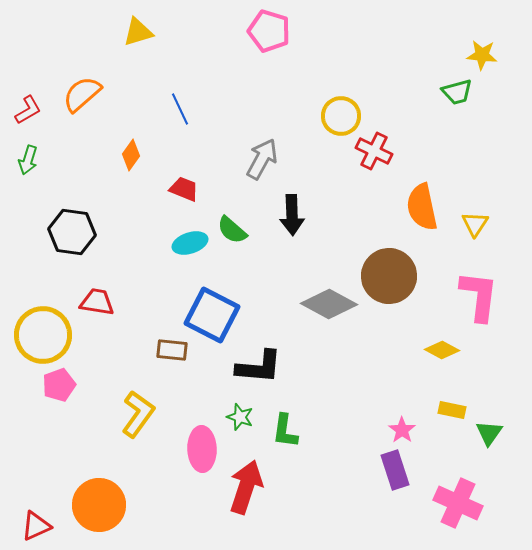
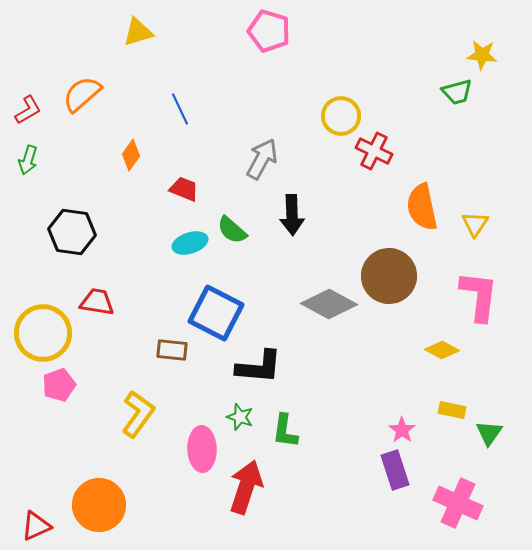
blue square at (212, 315): moved 4 px right, 2 px up
yellow circle at (43, 335): moved 2 px up
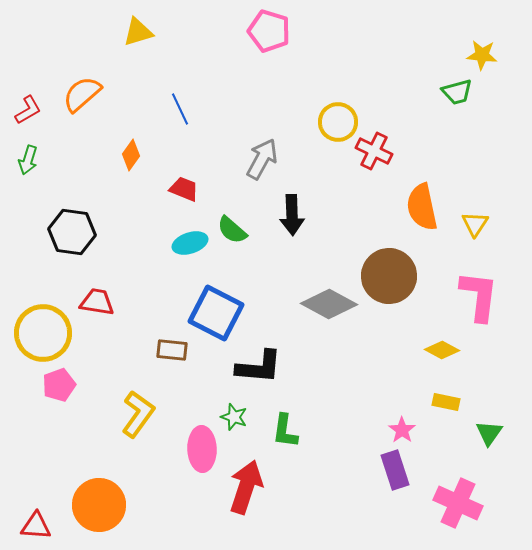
yellow circle at (341, 116): moved 3 px left, 6 px down
yellow rectangle at (452, 410): moved 6 px left, 8 px up
green star at (240, 417): moved 6 px left
red triangle at (36, 526): rotated 28 degrees clockwise
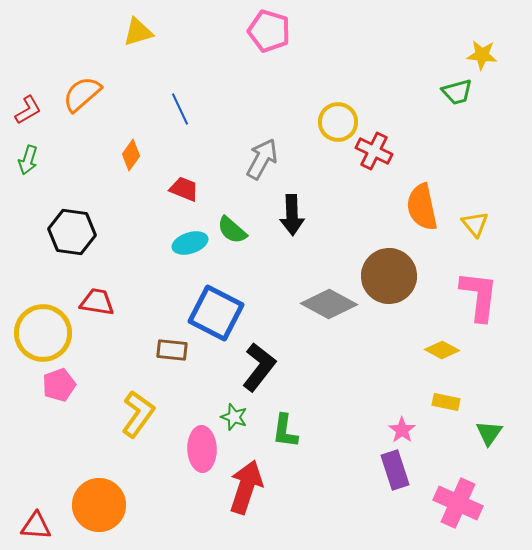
yellow triangle at (475, 224): rotated 12 degrees counterclockwise
black L-shape at (259, 367): rotated 57 degrees counterclockwise
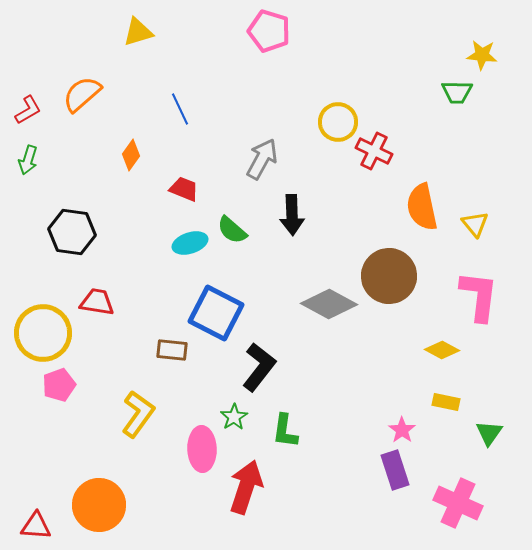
green trapezoid at (457, 92): rotated 16 degrees clockwise
green star at (234, 417): rotated 20 degrees clockwise
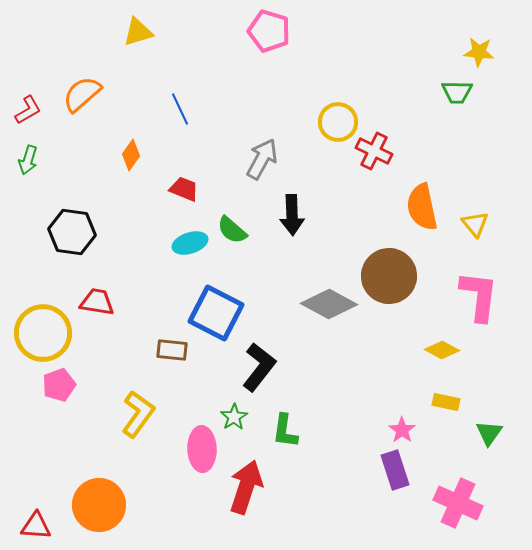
yellow star at (482, 55): moved 3 px left, 3 px up
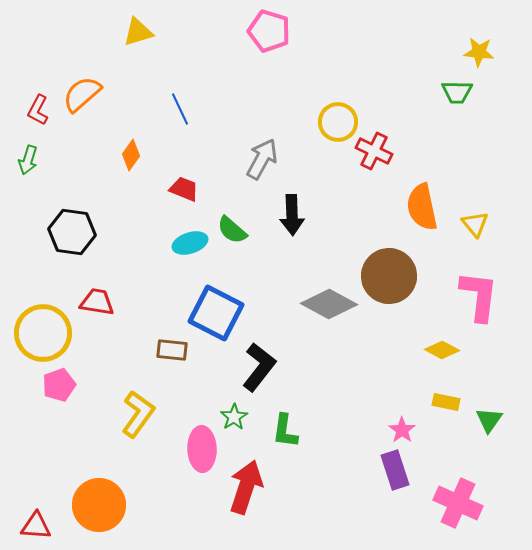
red L-shape at (28, 110): moved 10 px right; rotated 148 degrees clockwise
green triangle at (489, 433): moved 13 px up
